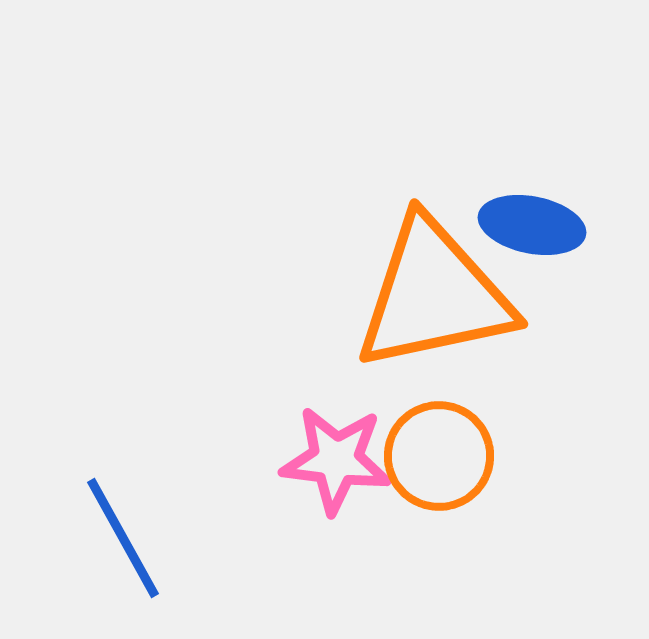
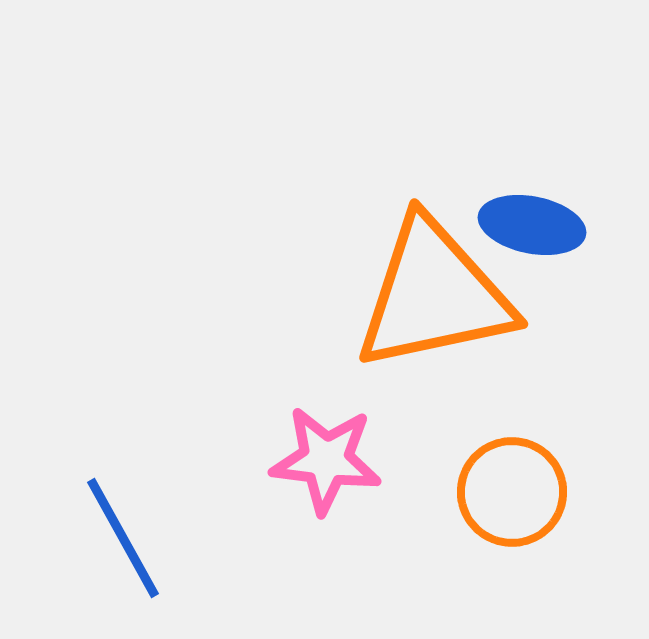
orange circle: moved 73 px right, 36 px down
pink star: moved 10 px left
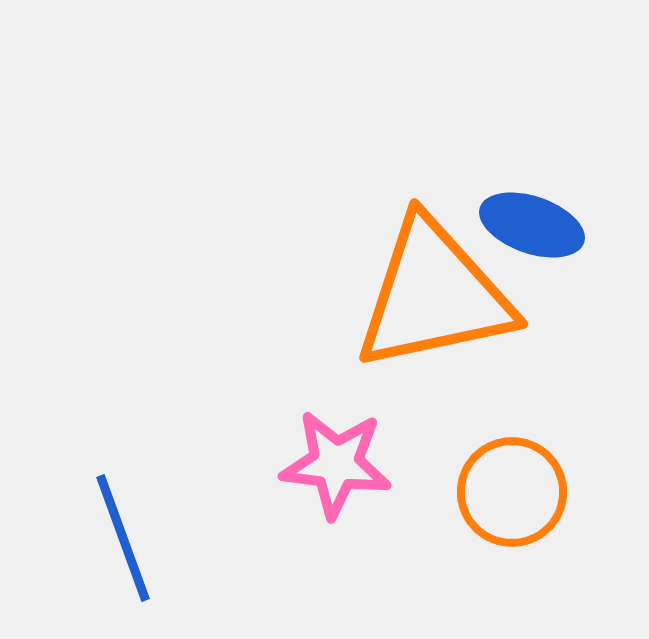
blue ellipse: rotated 8 degrees clockwise
pink star: moved 10 px right, 4 px down
blue line: rotated 9 degrees clockwise
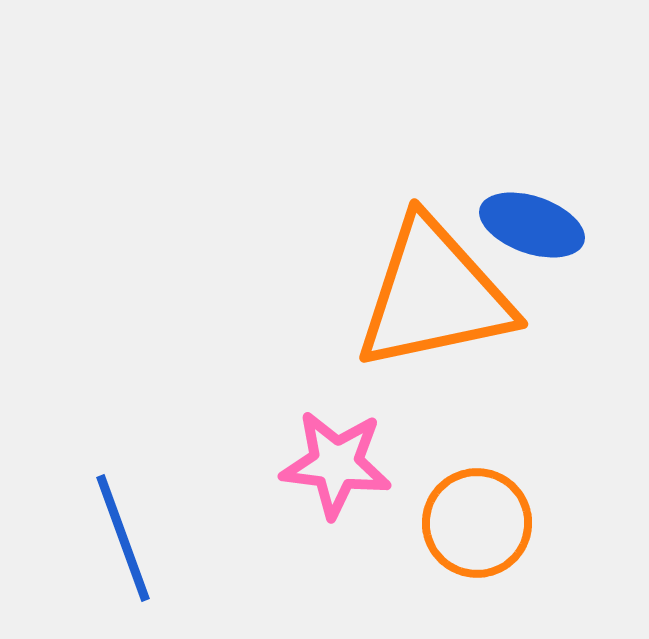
orange circle: moved 35 px left, 31 px down
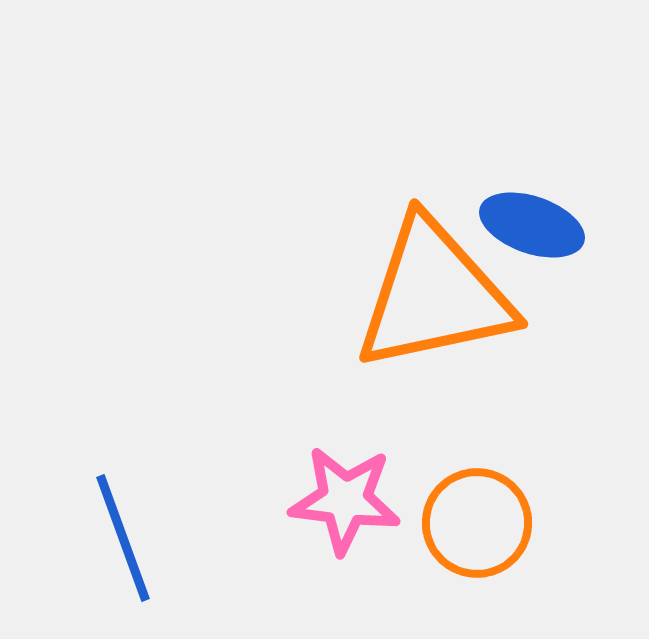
pink star: moved 9 px right, 36 px down
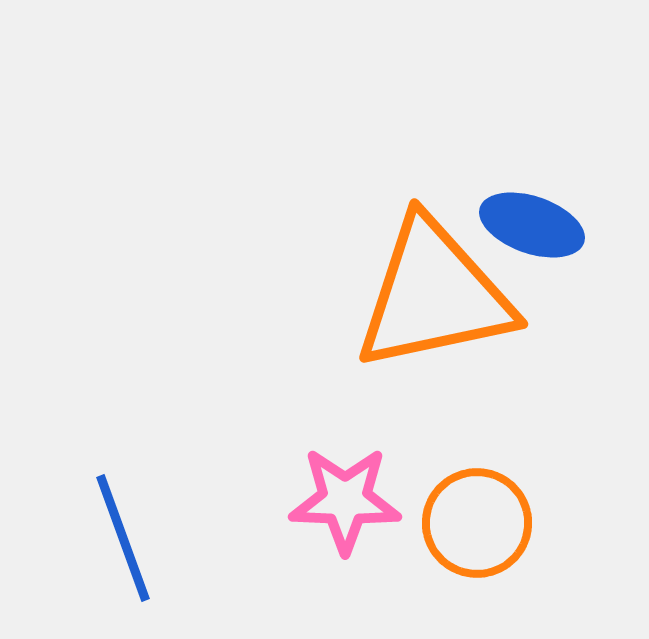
pink star: rotated 5 degrees counterclockwise
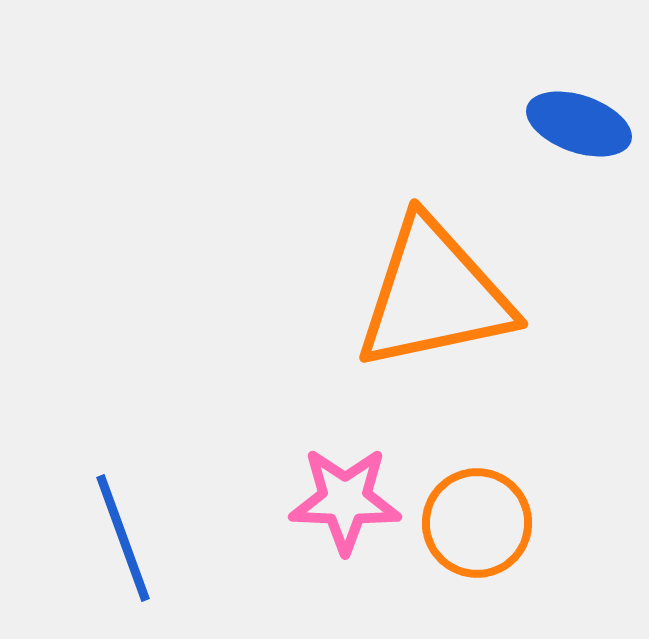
blue ellipse: moved 47 px right, 101 px up
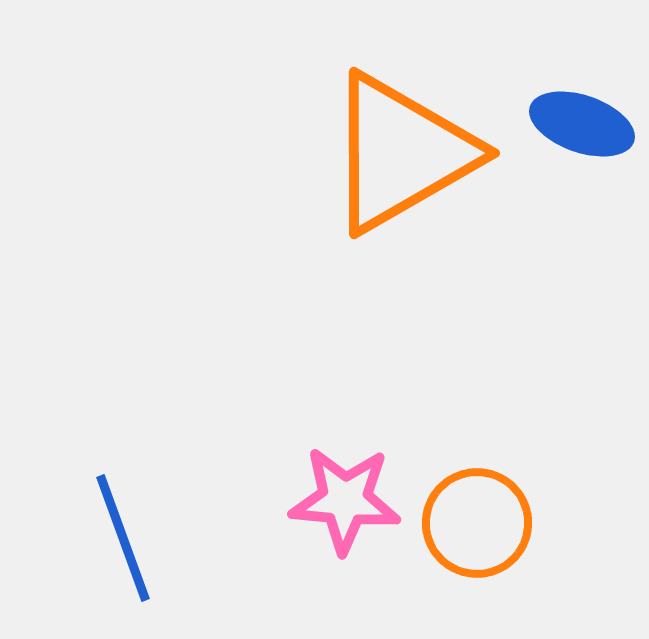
blue ellipse: moved 3 px right
orange triangle: moved 33 px left, 142 px up; rotated 18 degrees counterclockwise
pink star: rotated 3 degrees clockwise
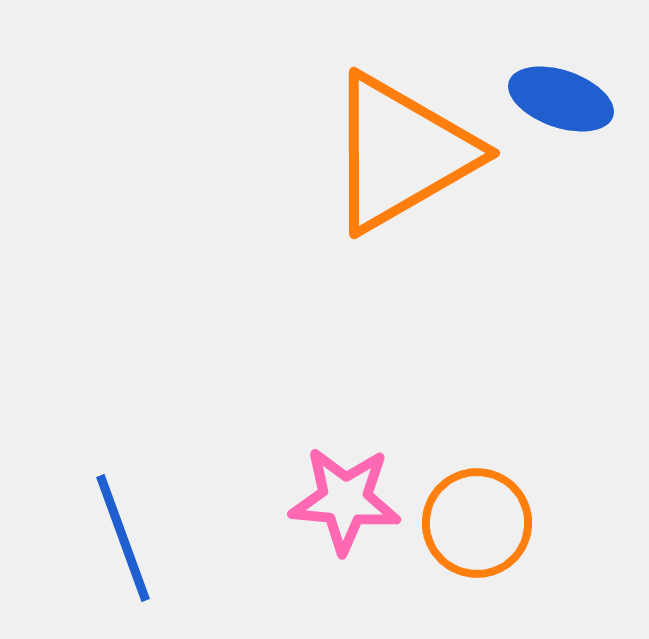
blue ellipse: moved 21 px left, 25 px up
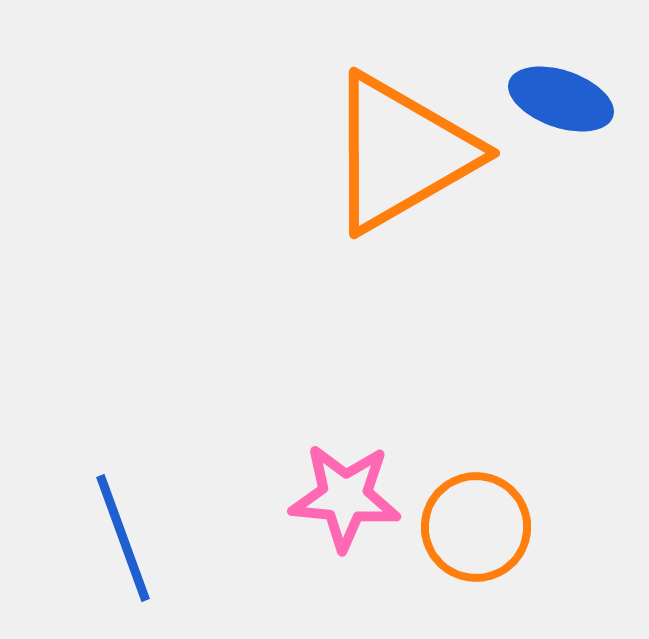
pink star: moved 3 px up
orange circle: moved 1 px left, 4 px down
